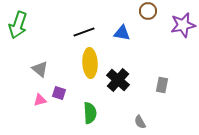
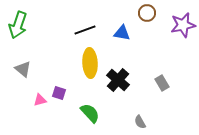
brown circle: moved 1 px left, 2 px down
black line: moved 1 px right, 2 px up
gray triangle: moved 17 px left
gray rectangle: moved 2 px up; rotated 42 degrees counterclockwise
green semicircle: rotated 40 degrees counterclockwise
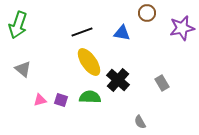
purple star: moved 1 px left, 3 px down
black line: moved 3 px left, 2 px down
yellow ellipse: moved 1 px left, 1 px up; rotated 32 degrees counterclockwise
purple square: moved 2 px right, 7 px down
green semicircle: moved 16 px up; rotated 45 degrees counterclockwise
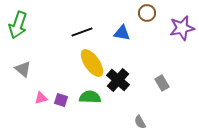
yellow ellipse: moved 3 px right, 1 px down
pink triangle: moved 1 px right, 2 px up
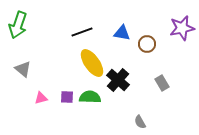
brown circle: moved 31 px down
purple square: moved 6 px right, 3 px up; rotated 16 degrees counterclockwise
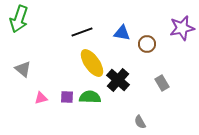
green arrow: moved 1 px right, 6 px up
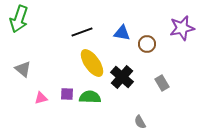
black cross: moved 4 px right, 3 px up
purple square: moved 3 px up
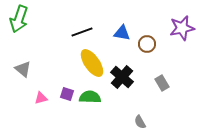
purple square: rotated 16 degrees clockwise
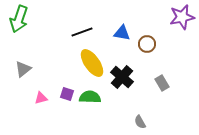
purple star: moved 11 px up
gray triangle: rotated 42 degrees clockwise
